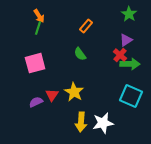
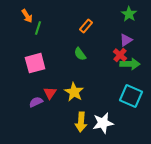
orange arrow: moved 12 px left
red triangle: moved 2 px left, 2 px up
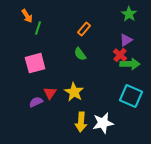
orange rectangle: moved 2 px left, 3 px down
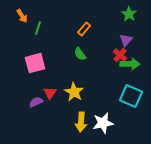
orange arrow: moved 5 px left
purple triangle: rotated 16 degrees counterclockwise
